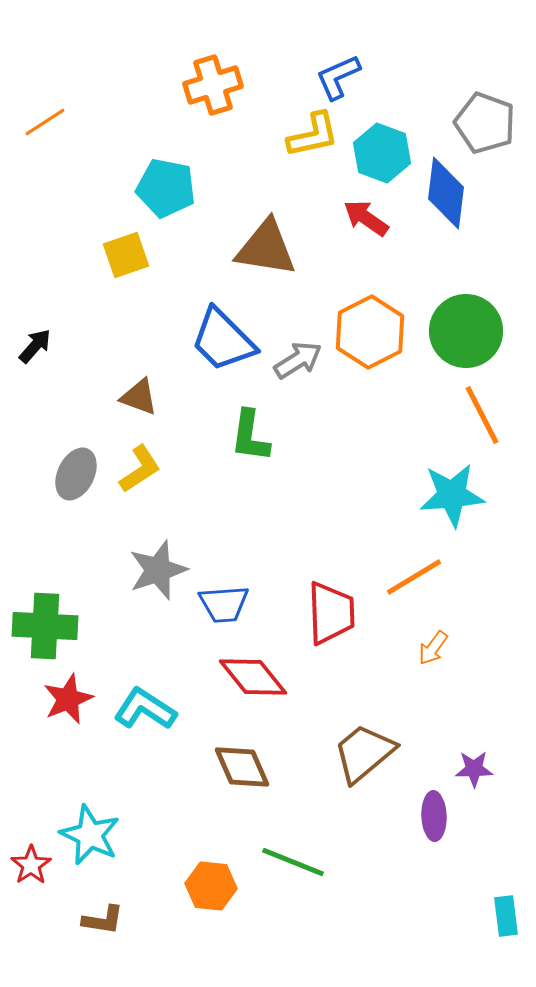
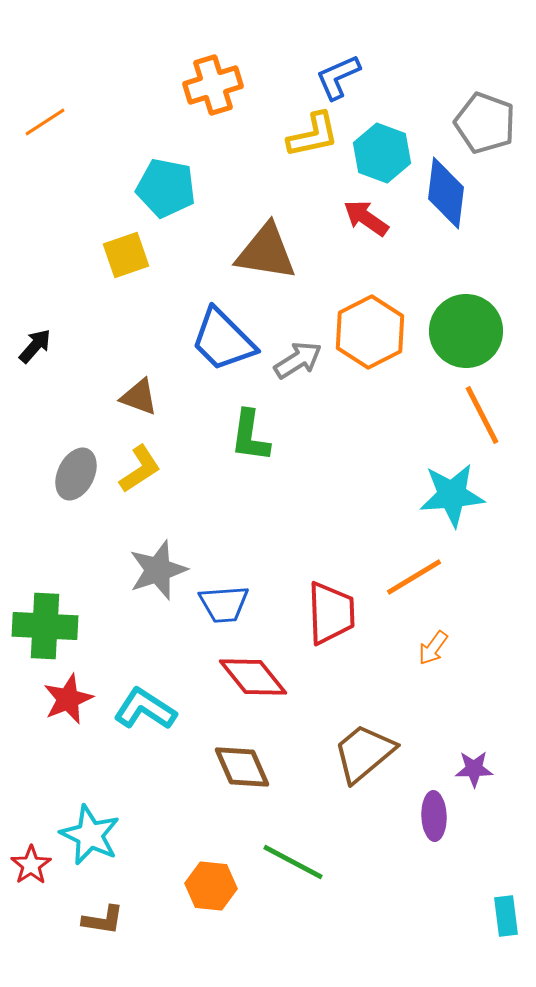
brown triangle at (266, 248): moved 4 px down
green line at (293, 862): rotated 6 degrees clockwise
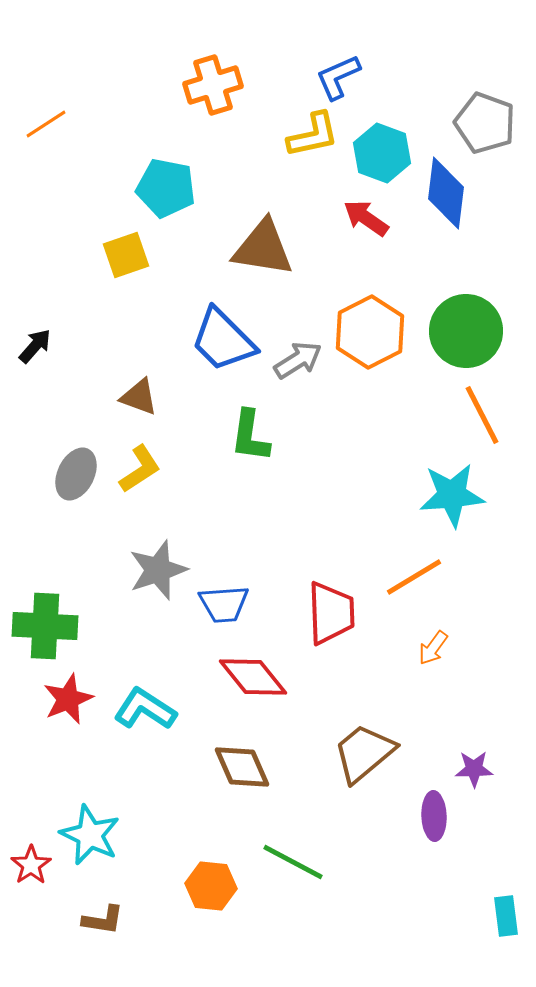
orange line at (45, 122): moved 1 px right, 2 px down
brown triangle at (266, 252): moved 3 px left, 4 px up
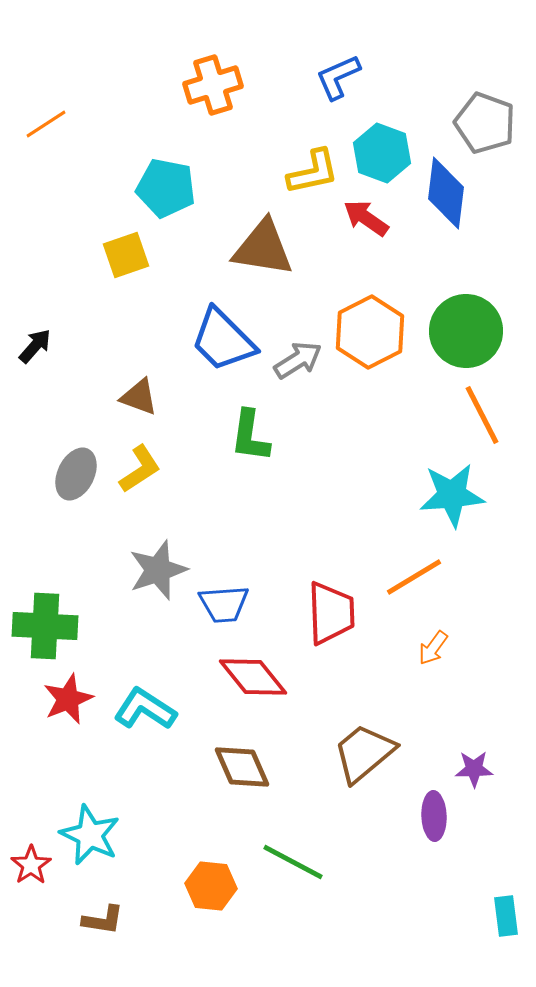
yellow L-shape at (313, 135): moved 37 px down
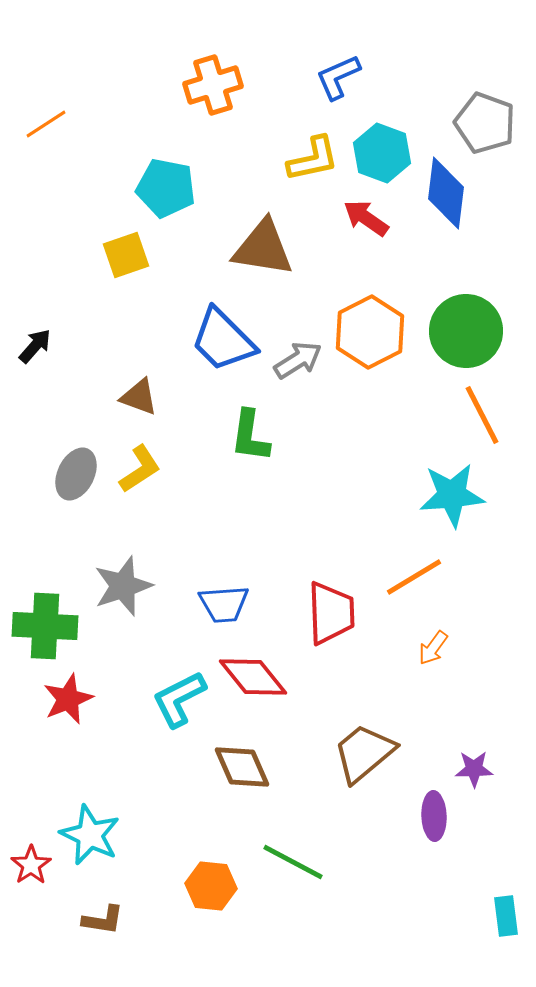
yellow L-shape at (313, 172): moved 13 px up
gray star at (158, 570): moved 35 px left, 16 px down
cyan L-shape at (145, 709): moved 34 px right, 10 px up; rotated 60 degrees counterclockwise
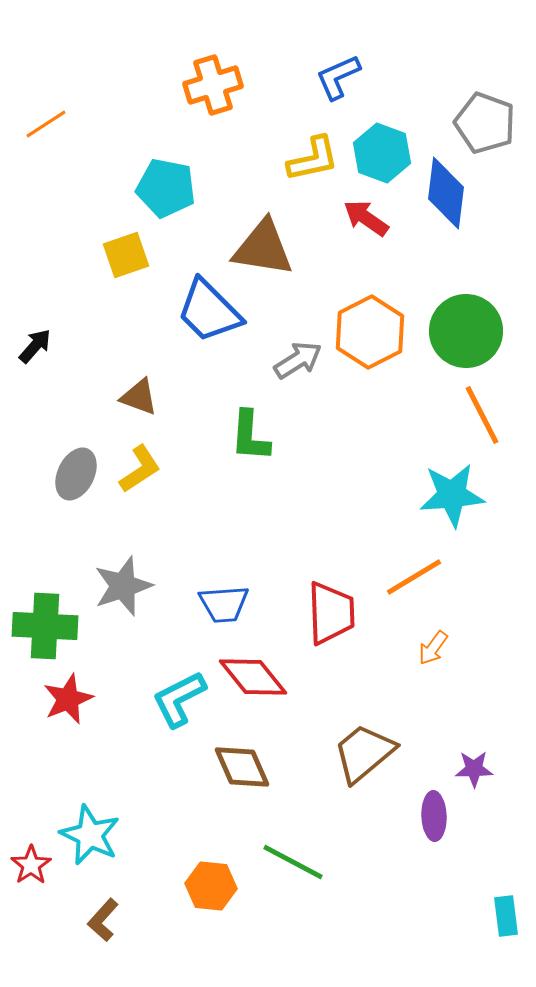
blue trapezoid at (223, 340): moved 14 px left, 29 px up
green L-shape at (250, 436): rotated 4 degrees counterclockwise
brown L-shape at (103, 920): rotated 123 degrees clockwise
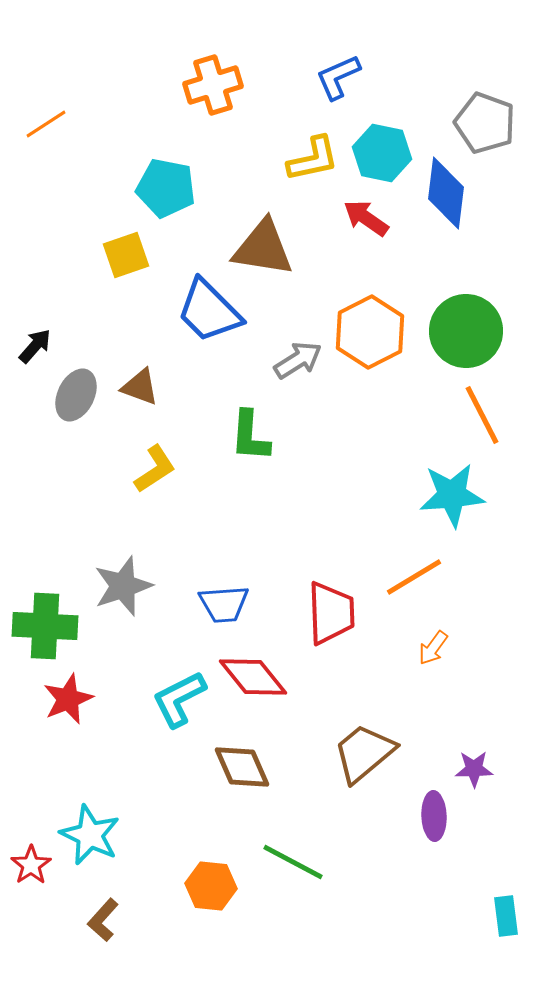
cyan hexagon at (382, 153): rotated 8 degrees counterclockwise
brown triangle at (139, 397): moved 1 px right, 10 px up
yellow L-shape at (140, 469): moved 15 px right
gray ellipse at (76, 474): moved 79 px up
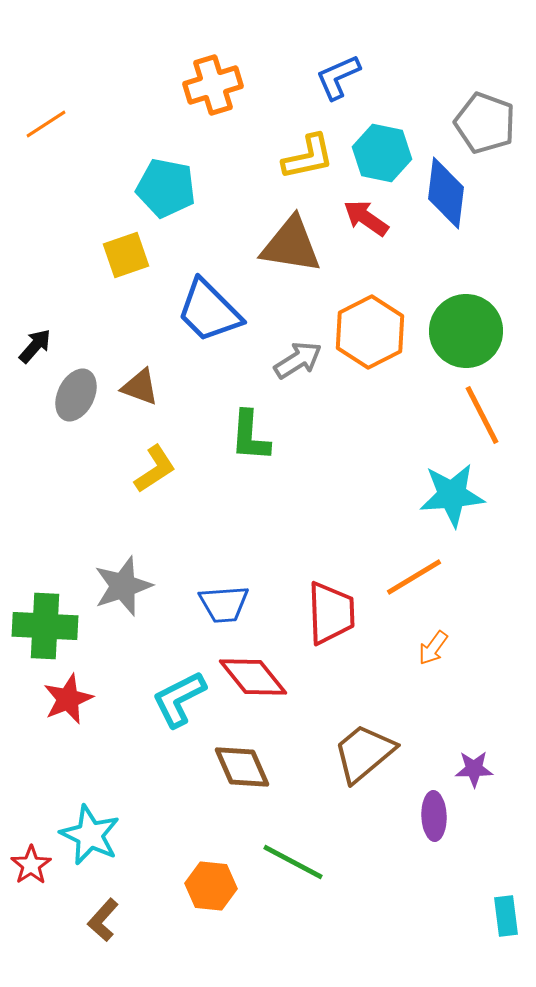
yellow L-shape at (313, 159): moved 5 px left, 2 px up
brown triangle at (263, 248): moved 28 px right, 3 px up
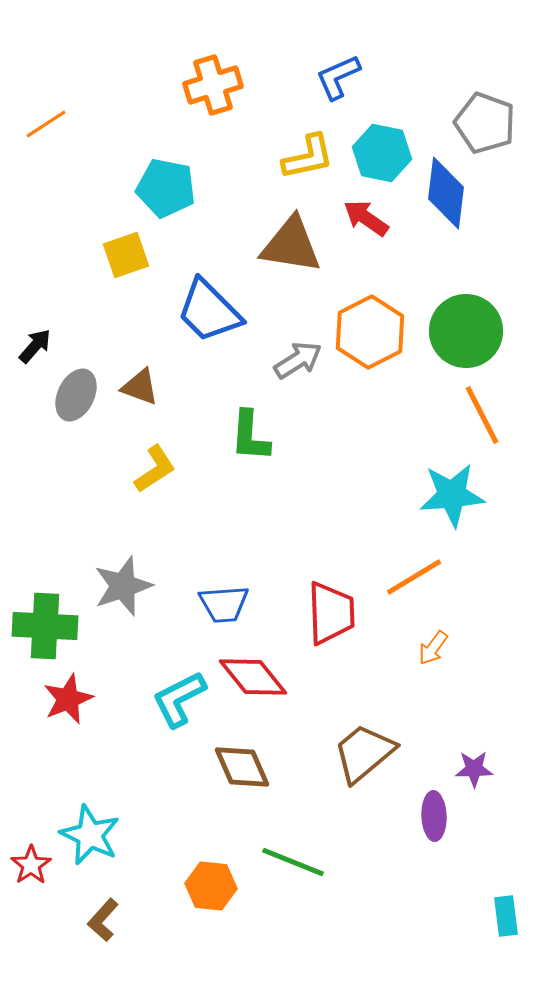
green line at (293, 862): rotated 6 degrees counterclockwise
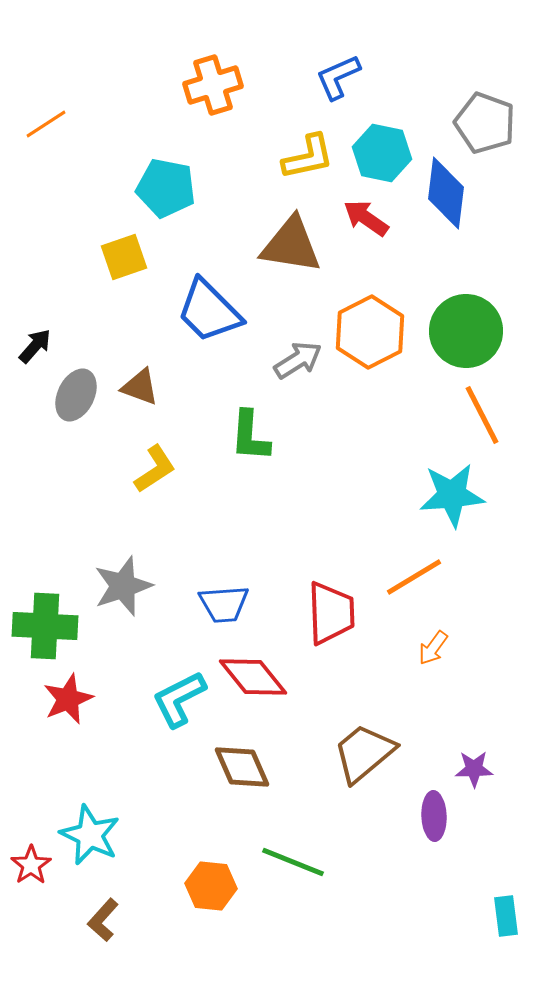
yellow square at (126, 255): moved 2 px left, 2 px down
